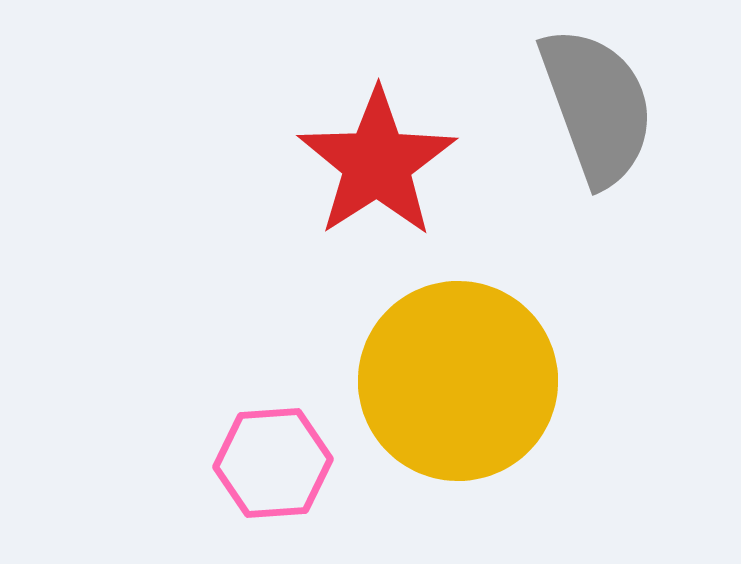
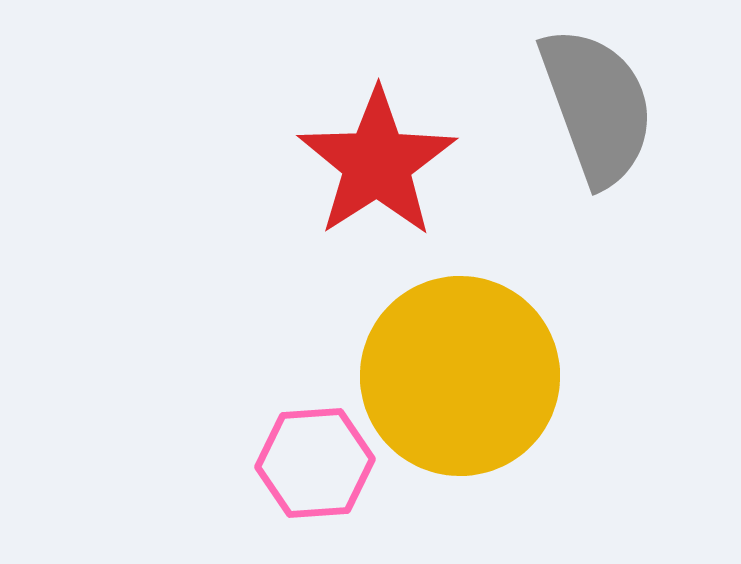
yellow circle: moved 2 px right, 5 px up
pink hexagon: moved 42 px right
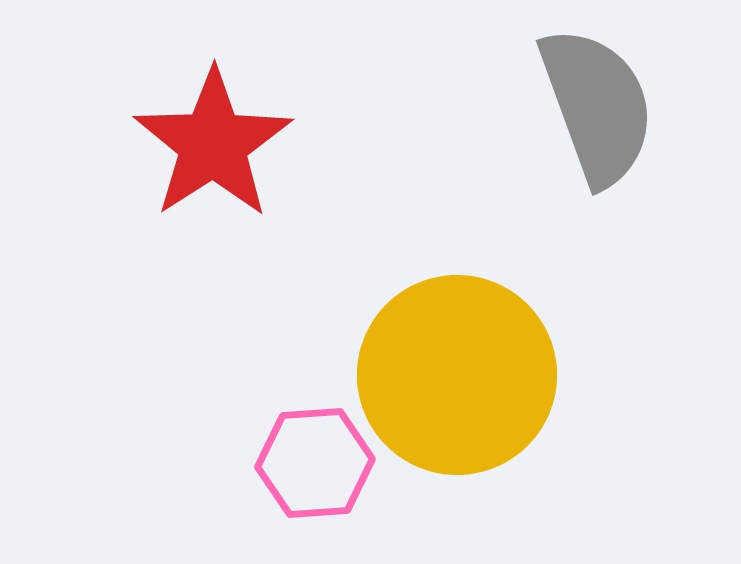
red star: moved 164 px left, 19 px up
yellow circle: moved 3 px left, 1 px up
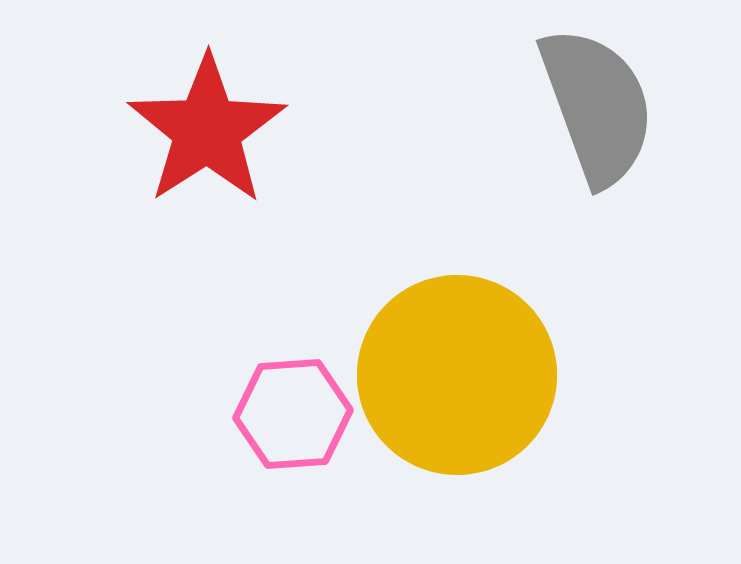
red star: moved 6 px left, 14 px up
pink hexagon: moved 22 px left, 49 px up
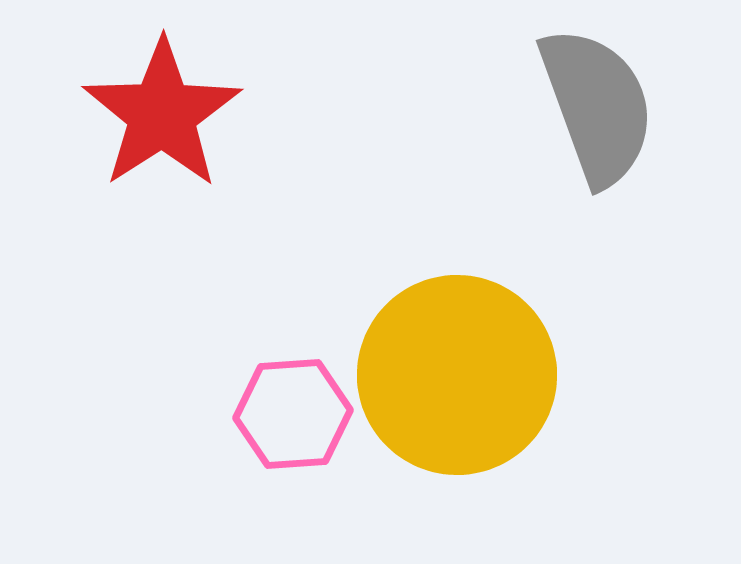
red star: moved 45 px left, 16 px up
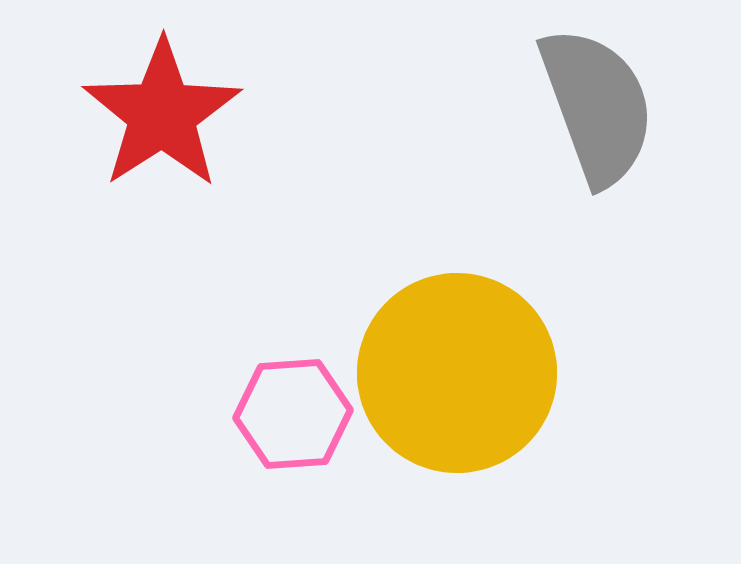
yellow circle: moved 2 px up
